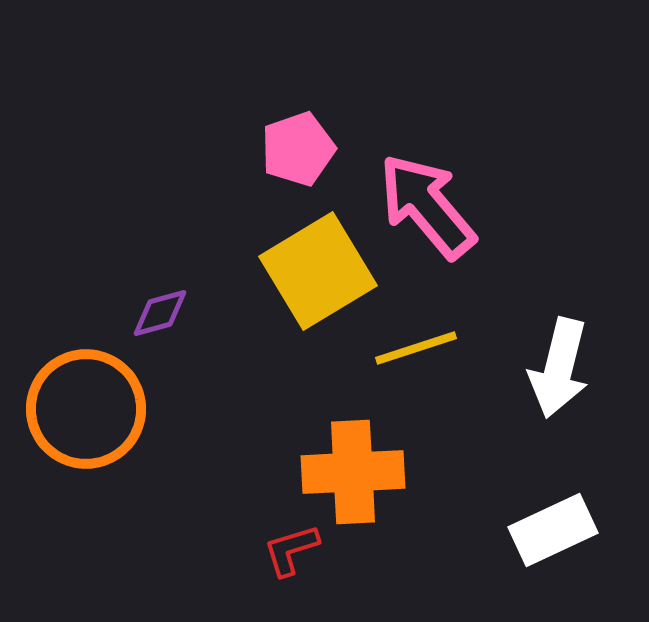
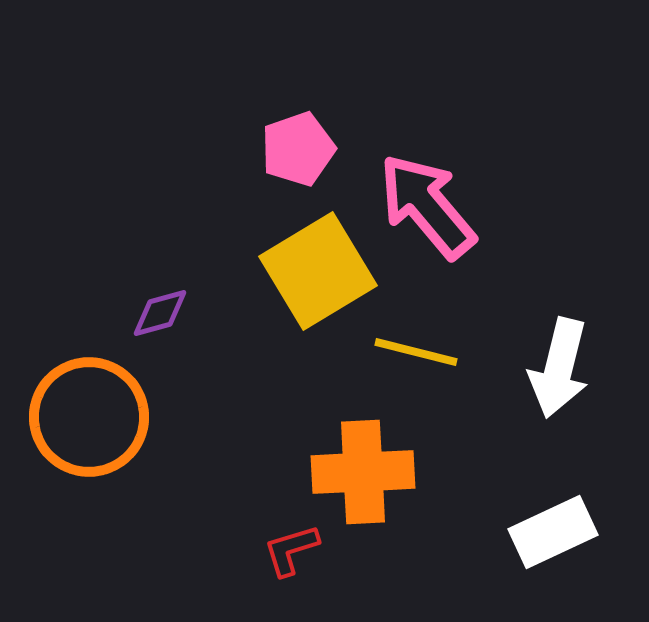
yellow line: moved 4 px down; rotated 32 degrees clockwise
orange circle: moved 3 px right, 8 px down
orange cross: moved 10 px right
white rectangle: moved 2 px down
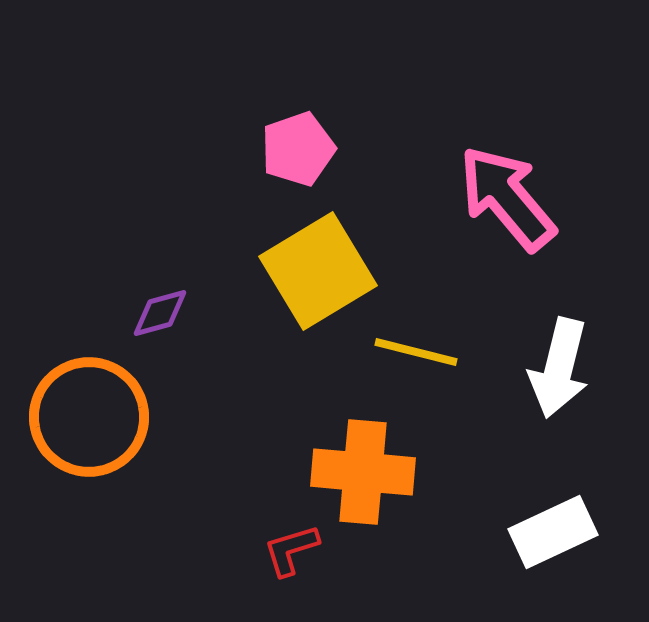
pink arrow: moved 80 px right, 8 px up
orange cross: rotated 8 degrees clockwise
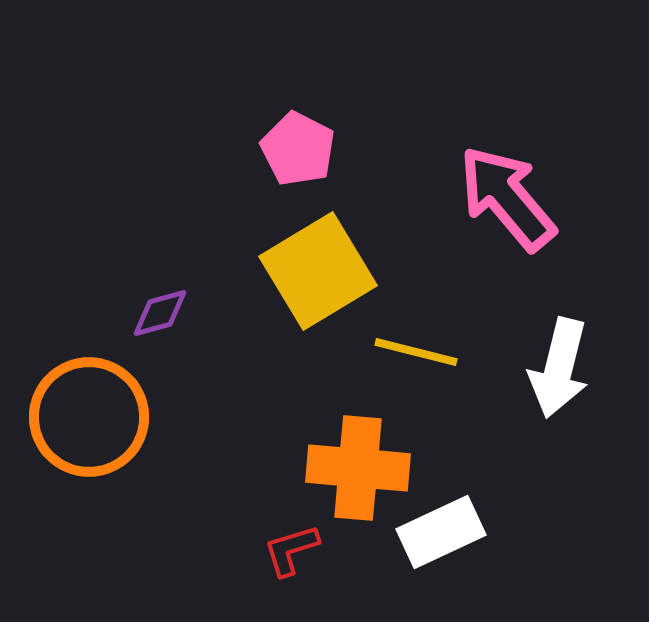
pink pentagon: rotated 26 degrees counterclockwise
orange cross: moved 5 px left, 4 px up
white rectangle: moved 112 px left
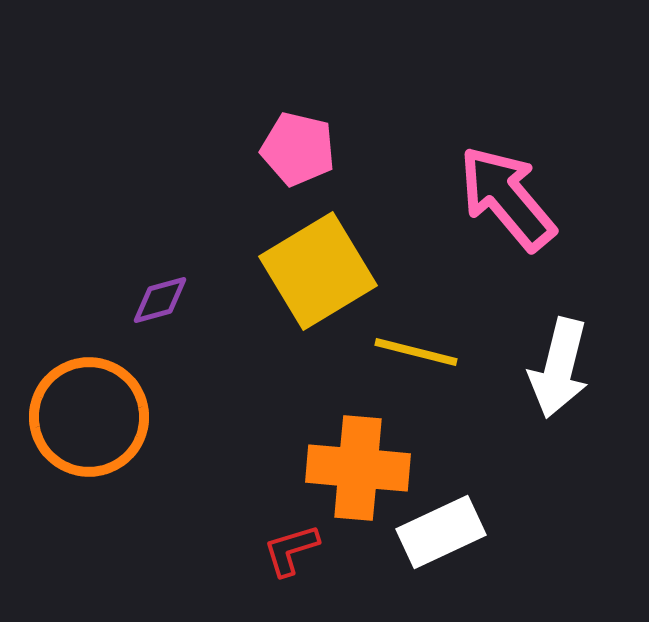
pink pentagon: rotated 14 degrees counterclockwise
purple diamond: moved 13 px up
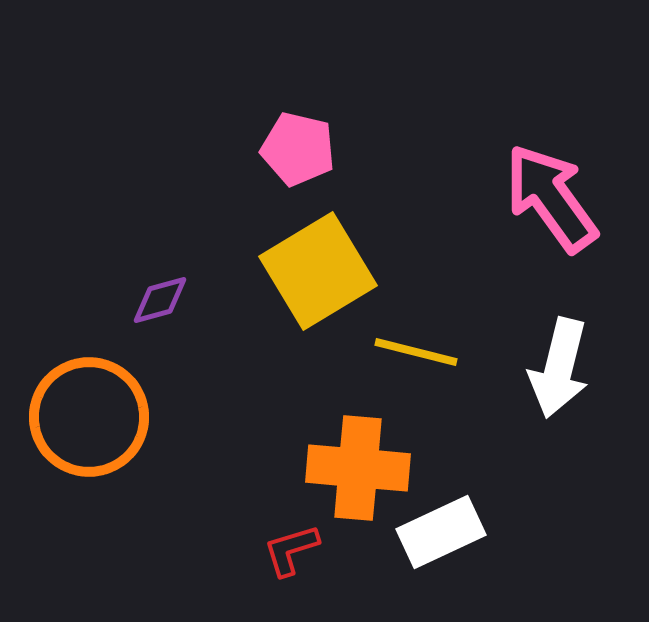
pink arrow: moved 44 px right; rotated 4 degrees clockwise
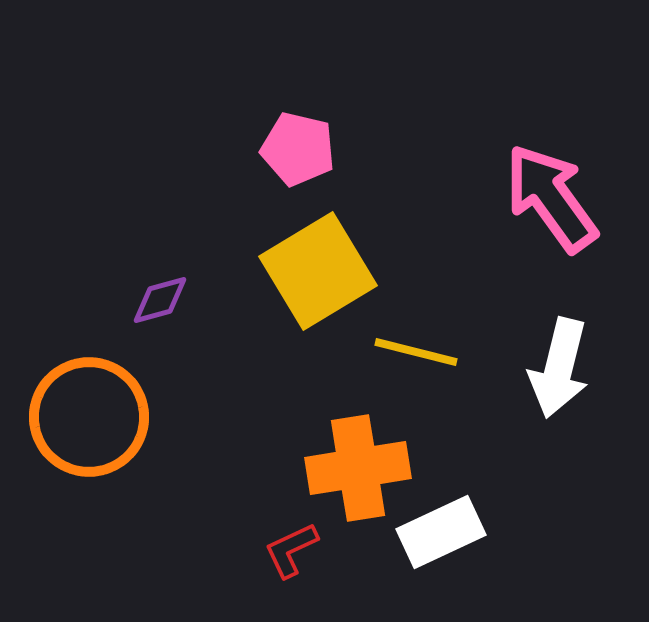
orange cross: rotated 14 degrees counterclockwise
red L-shape: rotated 8 degrees counterclockwise
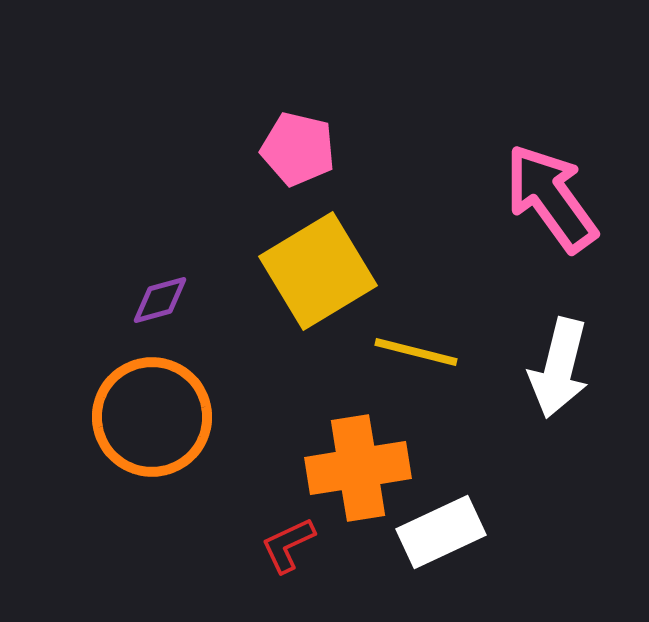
orange circle: moved 63 px right
red L-shape: moved 3 px left, 5 px up
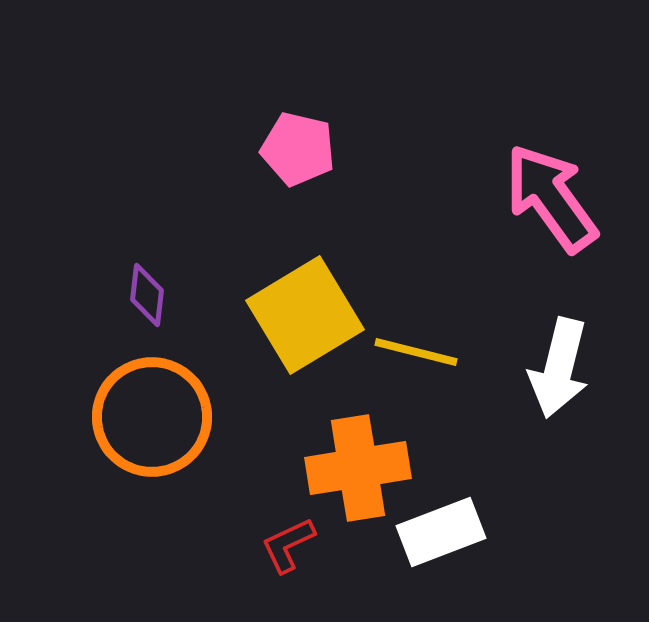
yellow square: moved 13 px left, 44 px down
purple diamond: moved 13 px left, 5 px up; rotated 68 degrees counterclockwise
white rectangle: rotated 4 degrees clockwise
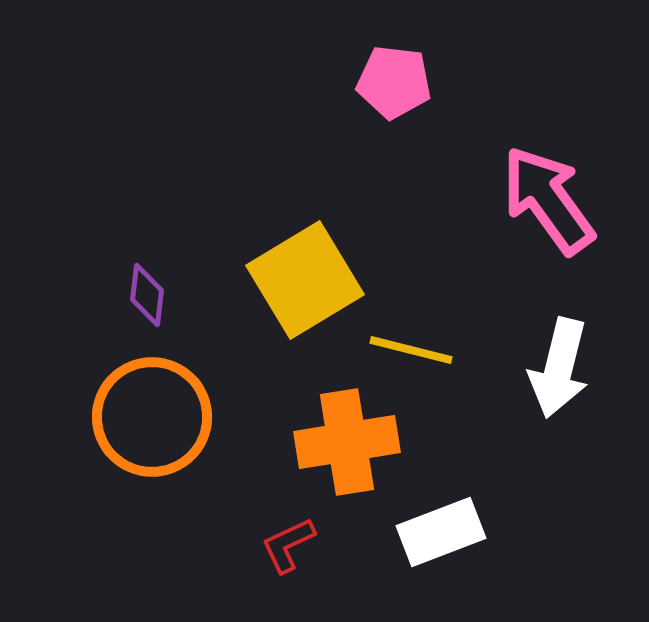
pink pentagon: moved 96 px right, 67 px up; rotated 6 degrees counterclockwise
pink arrow: moved 3 px left, 2 px down
yellow square: moved 35 px up
yellow line: moved 5 px left, 2 px up
orange cross: moved 11 px left, 26 px up
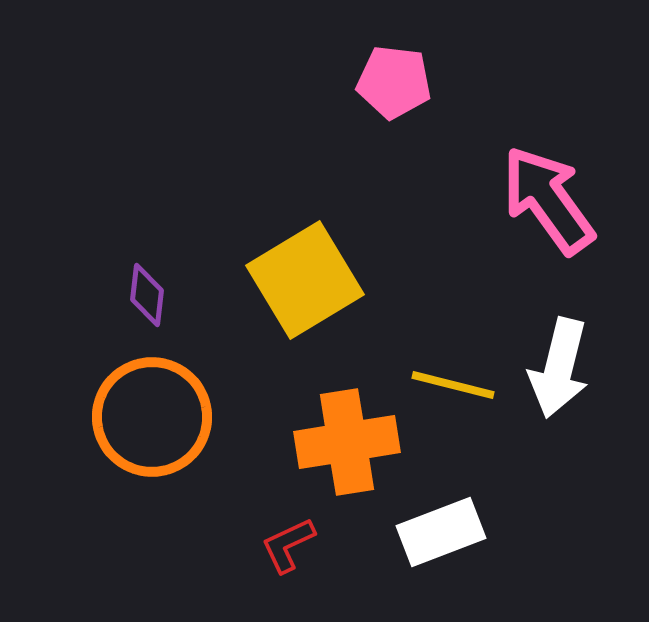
yellow line: moved 42 px right, 35 px down
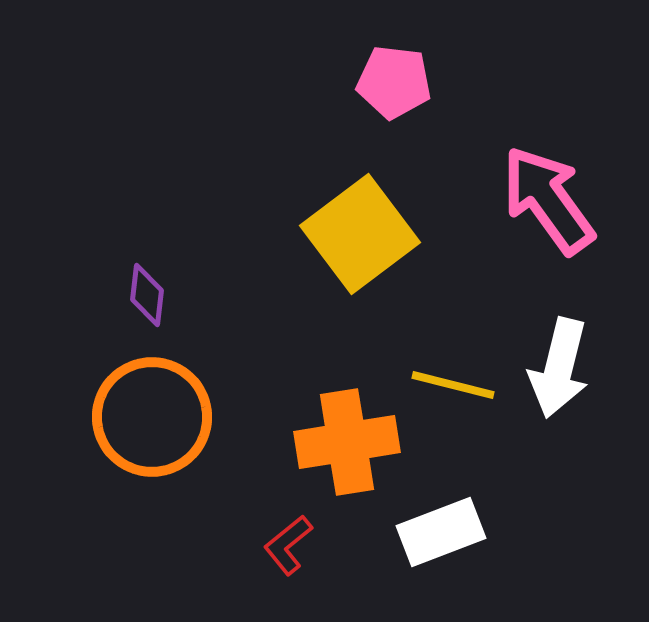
yellow square: moved 55 px right, 46 px up; rotated 6 degrees counterclockwise
red L-shape: rotated 14 degrees counterclockwise
